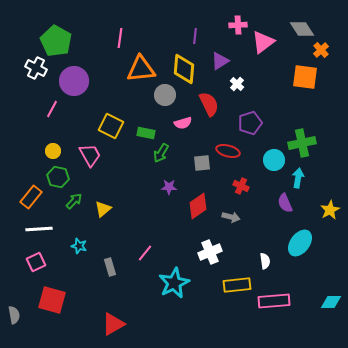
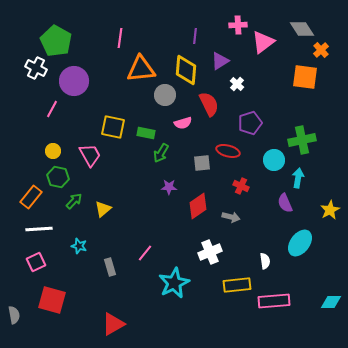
yellow diamond at (184, 69): moved 2 px right, 1 px down
yellow square at (111, 126): moved 2 px right, 1 px down; rotated 15 degrees counterclockwise
green cross at (302, 143): moved 3 px up
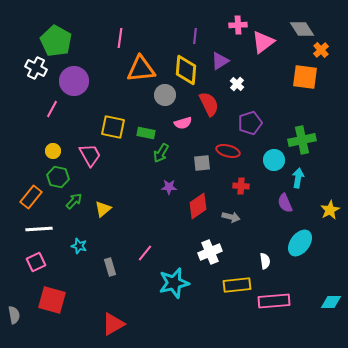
red cross at (241, 186): rotated 21 degrees counterclockwise
cyan star at (174, 283): rotated 12 degrees clockwise
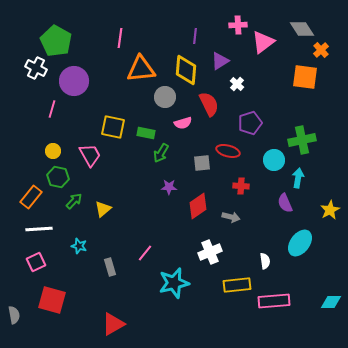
gray circle at (165, 95): moved 2 px down
pink line at (52, 109): rotated 12 degrees counterclockwise
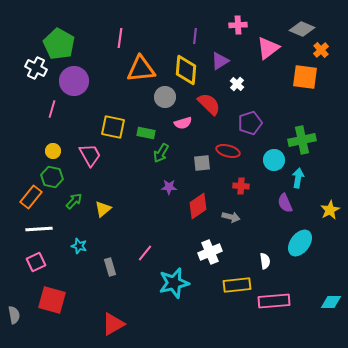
gray diamond at (302, 29): rotated 35 degrees counterclockwise
green pentagon at (56, 41): moved 3 px right, 3 px down
pink triangle at (263, 42): moved 5 px right, 6 px down
red semicircle at (209, 104): rotated 20 degrees counterclockwise
green hexagon at (58, 177): moved 6 px left
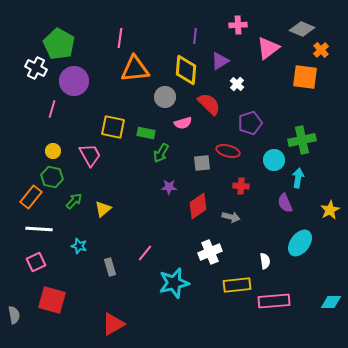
orange triangle at (141, 69): moved 6 px left
white line at (39, 229): rotated 8 degrees clockwise
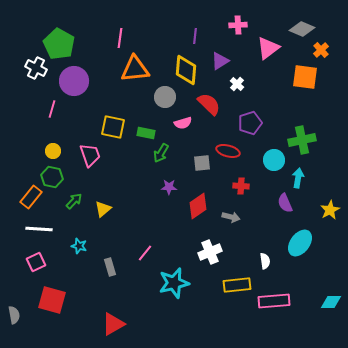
pink trapezoid at (90, 155): rotated 10 degrees clockwise
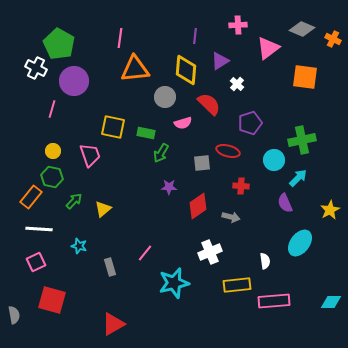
orange cross at (321, 50): moved 12 px right, 11 px up; rotated 21 degrees counterclockwise
cyan arrow at (298, 178): rotated 36 degrees clockwise
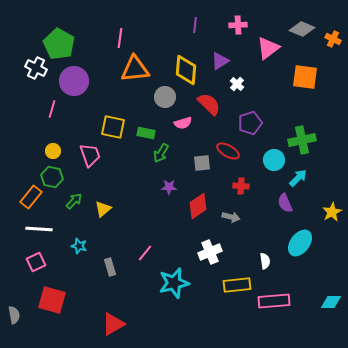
purple line at (195, 36): moved 11 px up
red ellipse at (228, 151): rotated 15 degrees clockwise
yellow star at (330, 210): moved 2 px right, 2 px down
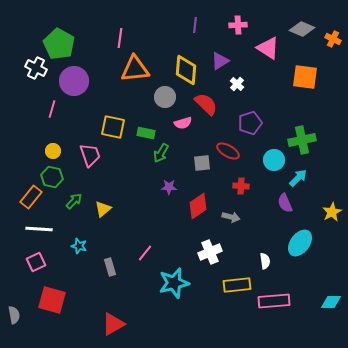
pink triangle at (268, 48): rotated 50 degrees counterclockwise
red semicircle at (209, 104): moved 3 px left
